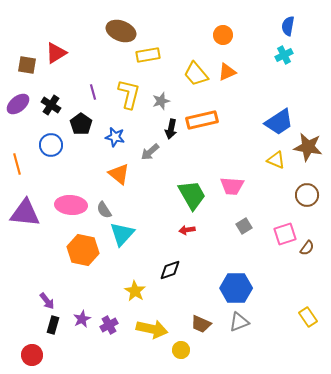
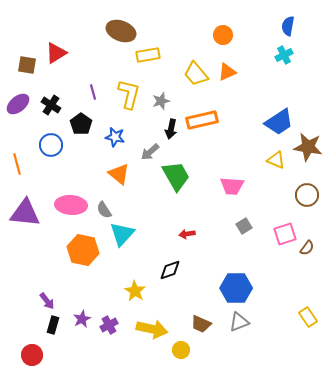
green trapezoid at (192, 195): moved 16 px left, 19 px up
red arrow at (187, 230): moved 4 px down
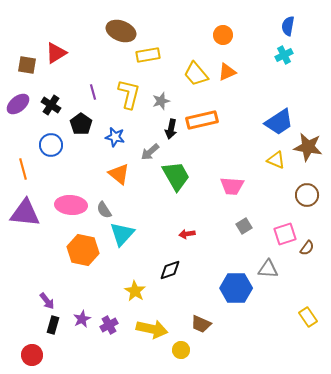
orange line at (17, 164): moved 6 px right, 5 px down
gray triangle at (239, 322): moved 29 px right, 53 px up; rotated 25 degrees clockwise
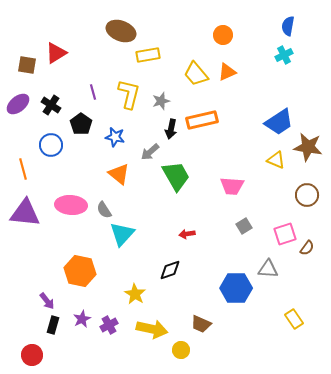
orange hexagon at (83, 250): moved 3 px left, 21 px down
yellow star at (135, 291): moved 3 px down
yellow rectangle at (308, 317): moved 14 px left, 2 px down
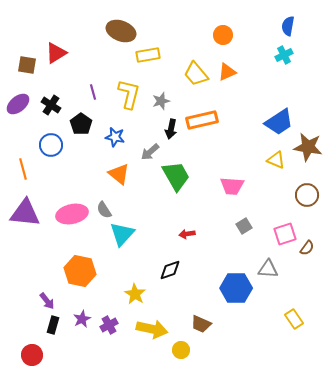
pink ellipse at (71, 205): moved 1 px right, 9 px down; rotated 16 degrees counterclockwise
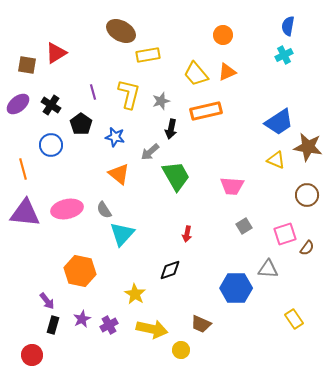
brown ellipse at (121, 31): rotated 8 degrees clockwise
orange rectangle at (202, 120): moved 4 px right, 9 px up
pink ellipse at (72, 214): moved 5 px left, 5 px up
red arrow at (187, 234): rotated 70 degrees counterclockwise
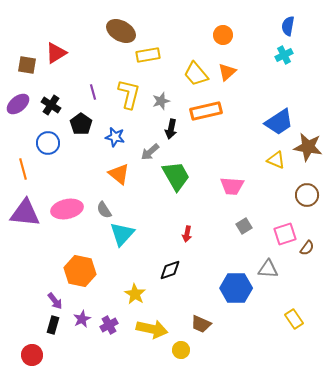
orange triangle at (227, 72): rotated 18 degrees counterclockwise
blue circle at (51, 145): moved 3 px left, 2 px up
purple arrow at (47, 301): moved 8 px right
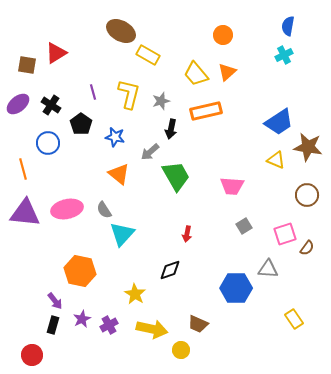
yellow rectangle at (148, 55): rotated 40 degrees clockwise
brown trapezoid at (201, 324): moved 3 px left
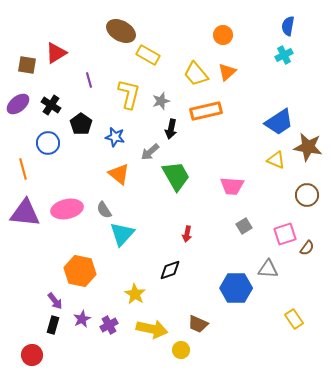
purple line at (93, 92): moved 4 px left, 12 px up
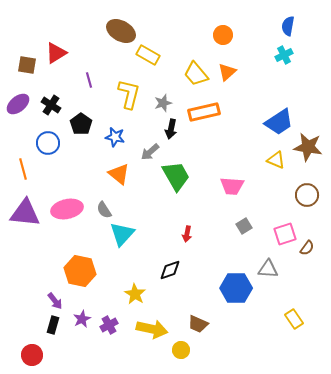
gray star at (161, 101): moved 2 px right, 2 px down
orange rectangle at (206, 111): moved 2 px left, 1 px down
